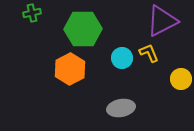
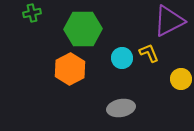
purple triangle: moved 7 px right
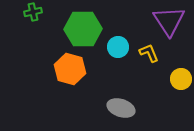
green cross: moved 1 px right, 1 px up
purple triangle: rotated 36 degrees counterclockwise
cyan circle: moved 4 px left, 11 px up
orange hexagon: rotated 16 degrees counterclockwise
gray ellipse: rotated 28 degrees clockwise
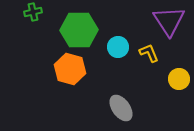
green hexagon: moved 4 px left, 1 px down
yellow circle: moved 2 px left
gray ellipse: rotated 36 degrees clockwise
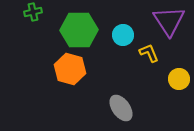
cyan circle: moved 5 px right, 12 px up
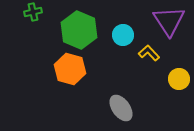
green hexagon: rotated 24 degrees clockwise
yellow L-shape: rotated 20 degrees counterclockwise
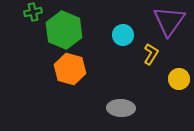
purple triangle: rotated 8 degrees clockwise
green hexagon: moved 15 px left
yellow L-shape: moved 2 px right, 1 px down; rotated 75 degrees clockwise
gray ellipse: rotated 52 degrees counterclockwise
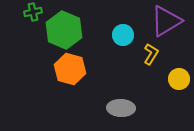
purple triangle: moved 3 px left; rotated 24 degrees clockwise
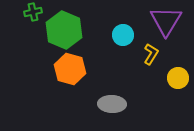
purple triangle: rotated 28 degrees counterclockwise
yellow circle: moved 1 px left, 1 px up
gray ellipse: moved 9 px left, 4 px up
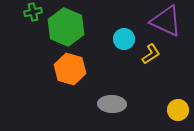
purple triangle: rotated 36 degrees counterclockwise
green hexagon: moved 2 px right, 3 px up
cyan circle: moved 1 px right, 4 px down
yellow L-shape: rotated 25 degrees clockwise
yellow circle: moved 32 px down
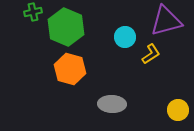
purple triangle: rotated 40 degrees counterclockwise
cyan circle: moved 1 px right, 2 px up
